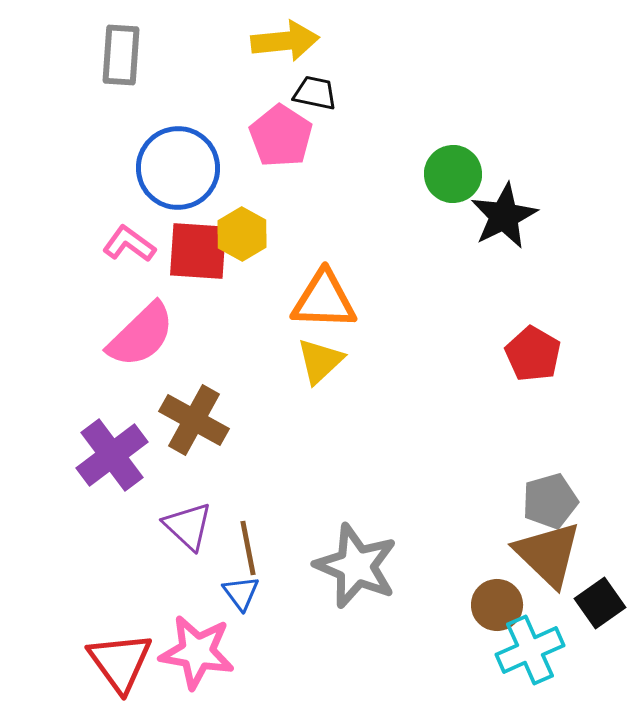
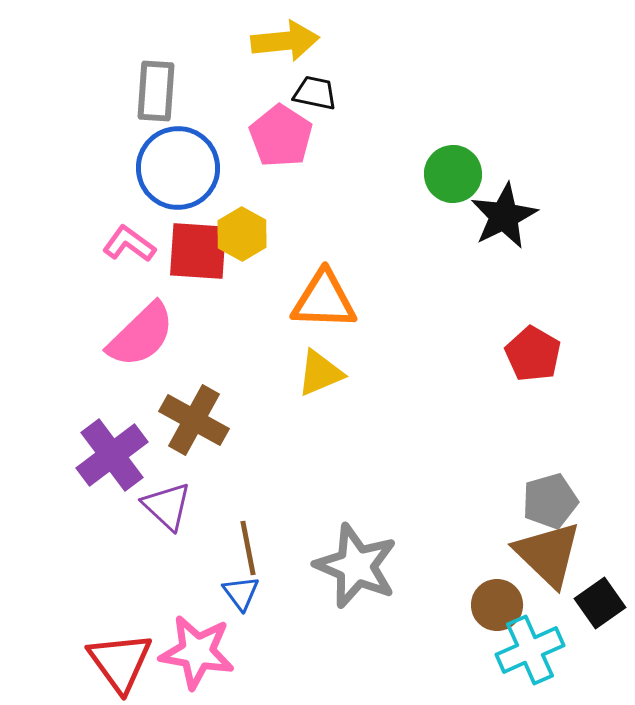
gray rectangle: moved 35 px right, 36 px down
yellow triangle: moved 12 px down; rotated 20 degrees clockwise
purple triangle: moved 21 px left, 20 px up
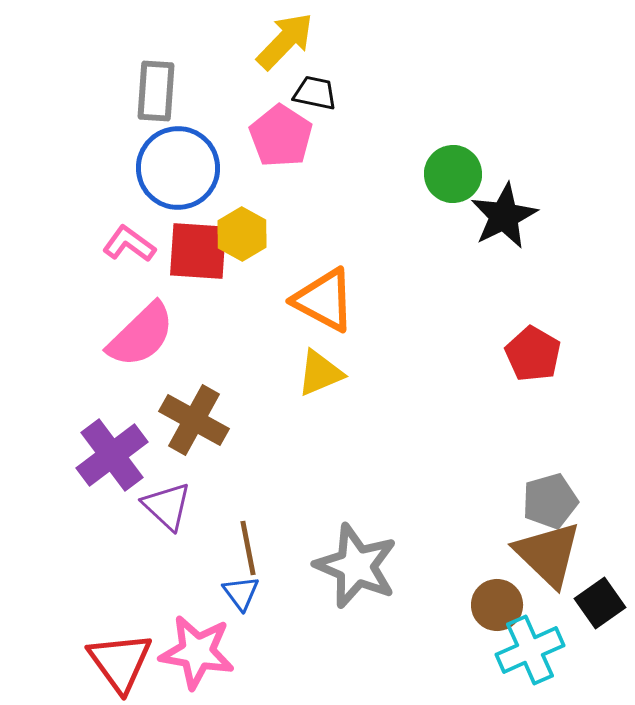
yellow arrow: rotated 40 degrees counterclockwise
orange triangle: rotated 26 degrees clockwise
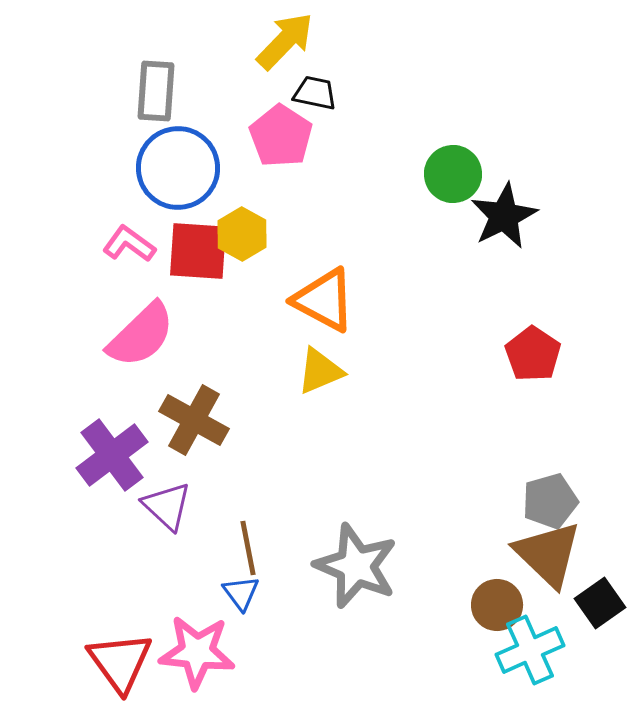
red pentagon: rotated 4 degrees clockwise
yellow triangle: moved 2 px up
pink star: rotated 4 degrees counterclockwise
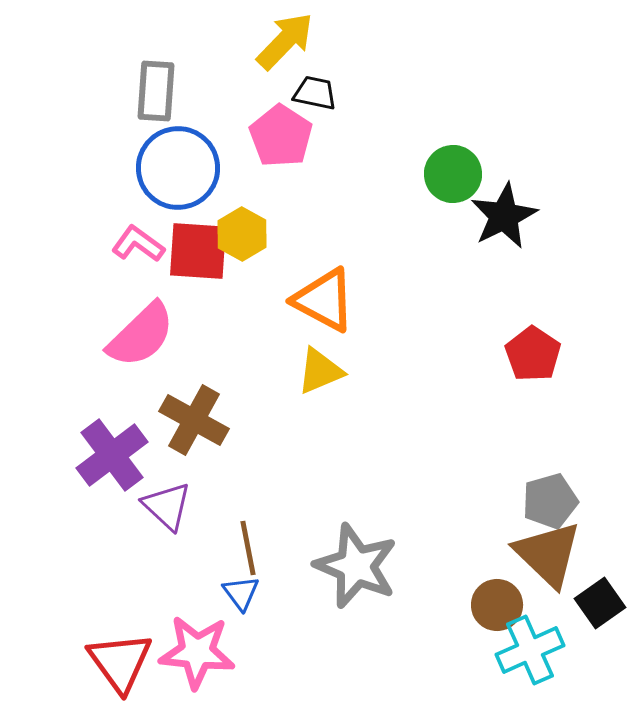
pink L-shape: moved 9 px right
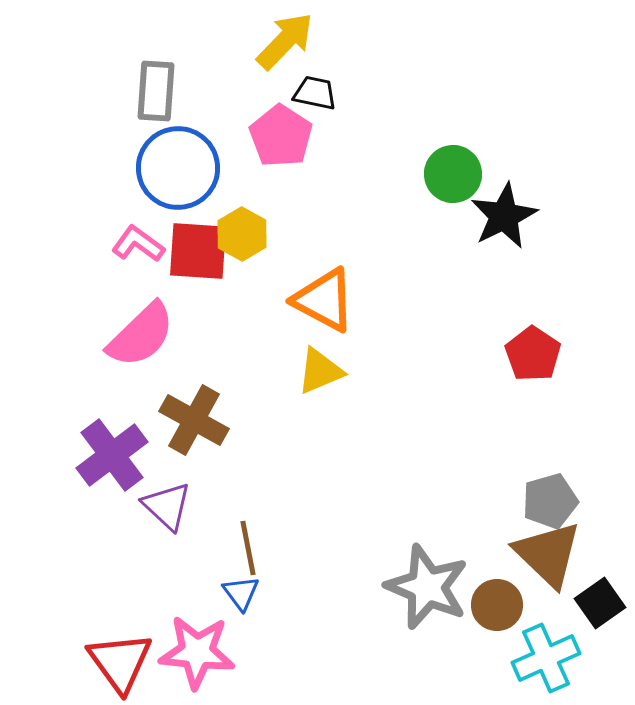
gray star: moved 71 px right, 21 px down
cyan cross: moved 16 px right, 8 px down
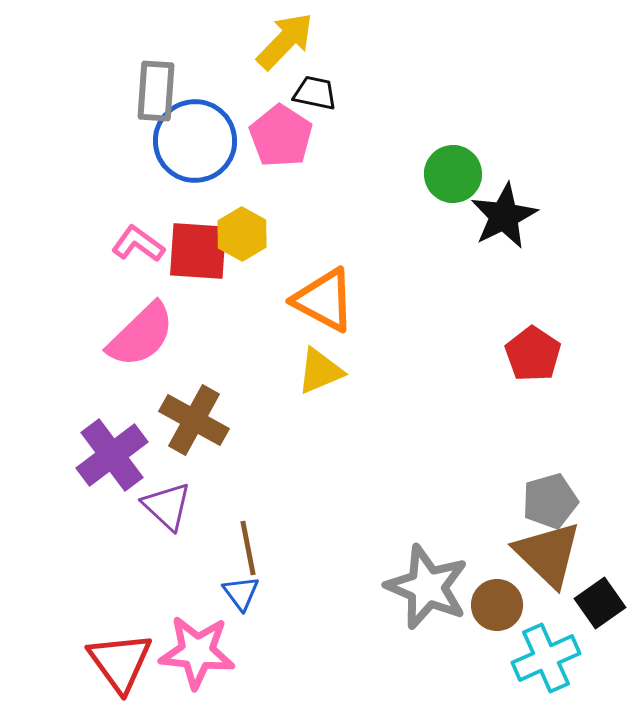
blue circle: moved 17 px right, 27 px up
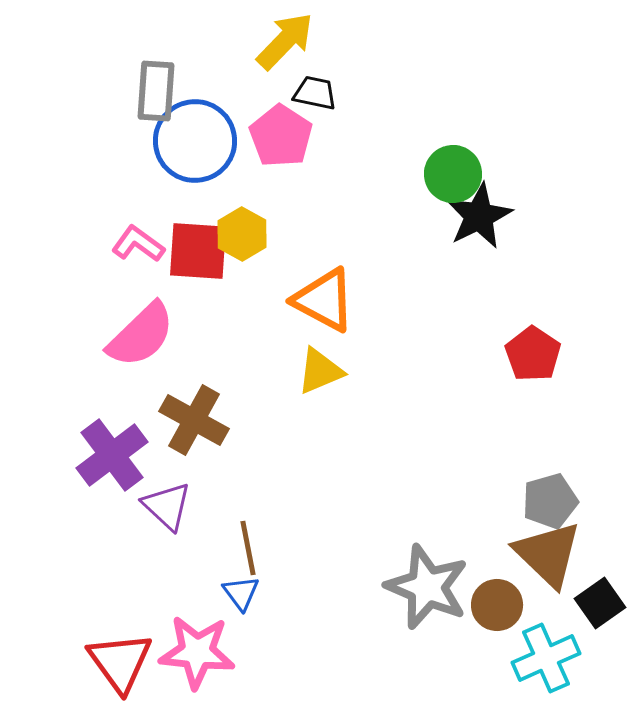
black star: moved 25 px left
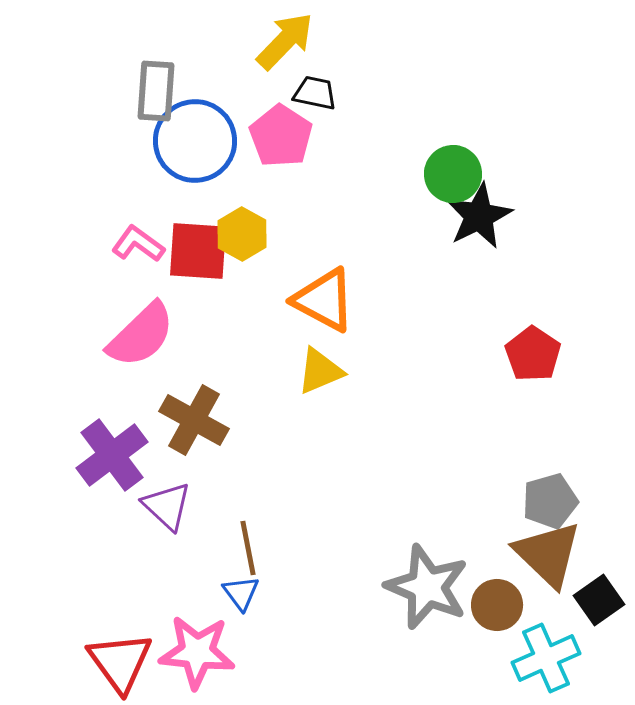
black square: moved 1 px left, 3 px up
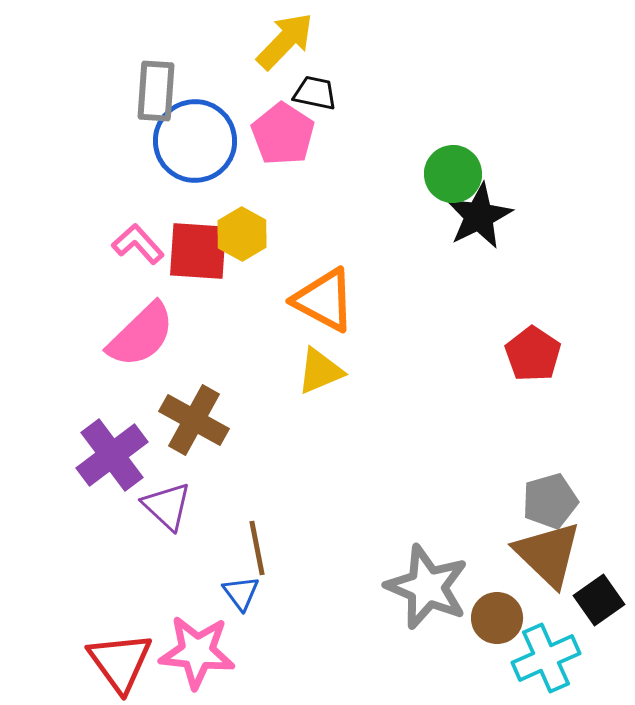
pink pentagon: moved 2 px right, 2 px up
pink L-shape: rotated 12 degrees clockwise
brown line: moved 9 px right
brown circle: moved 13 px down
